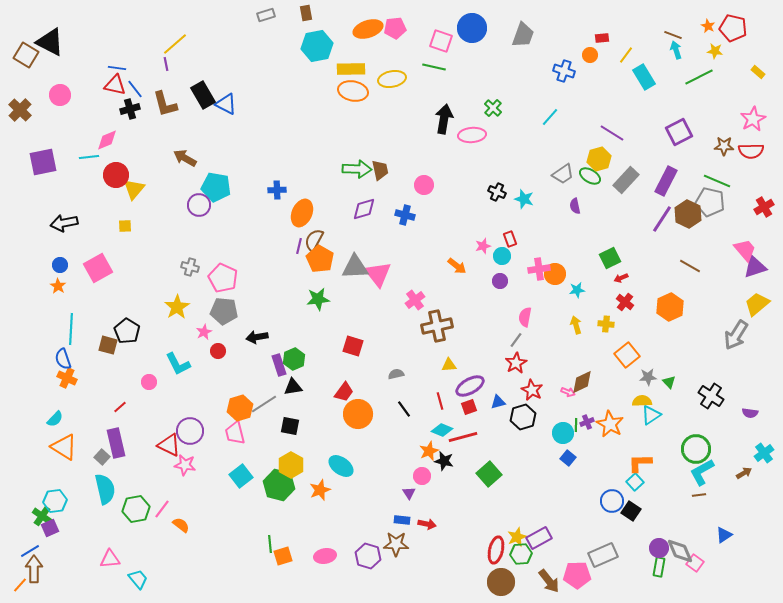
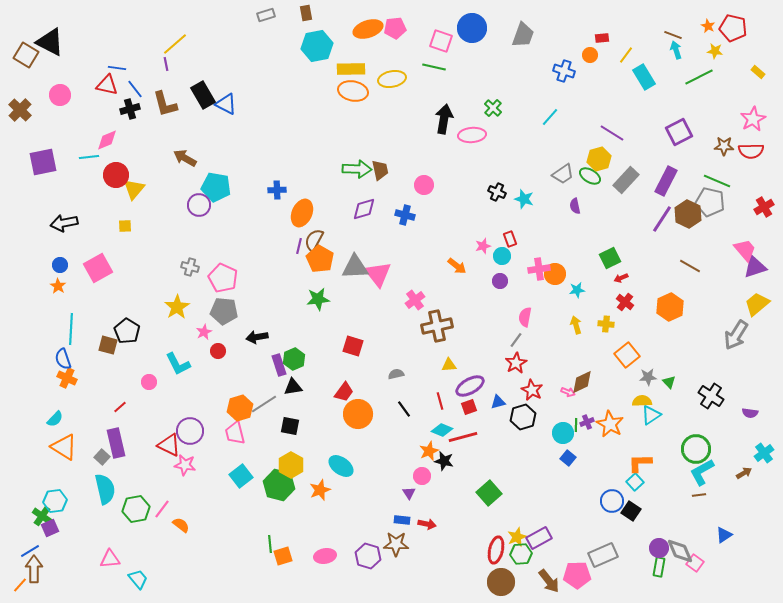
red triangle at (115, 85): moved 8 px left
green square at (489, 474): moved 19 px down
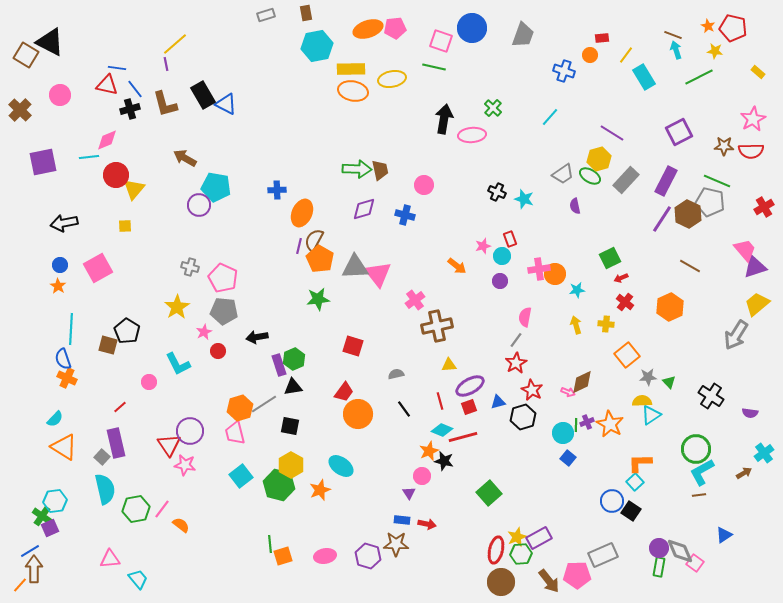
red triangle at (169, 445): rotated 30 degrees clockwise
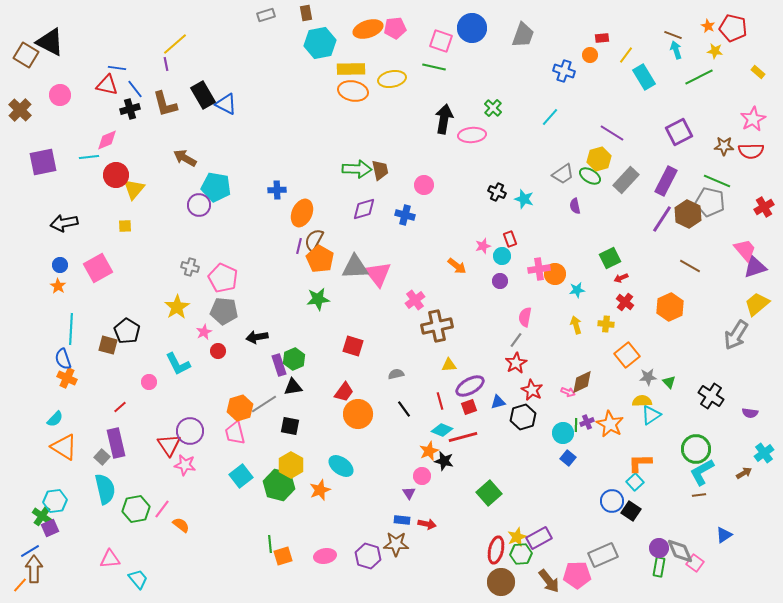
cyan hexagon at (317, 46): moved 3 px right, 3 px up
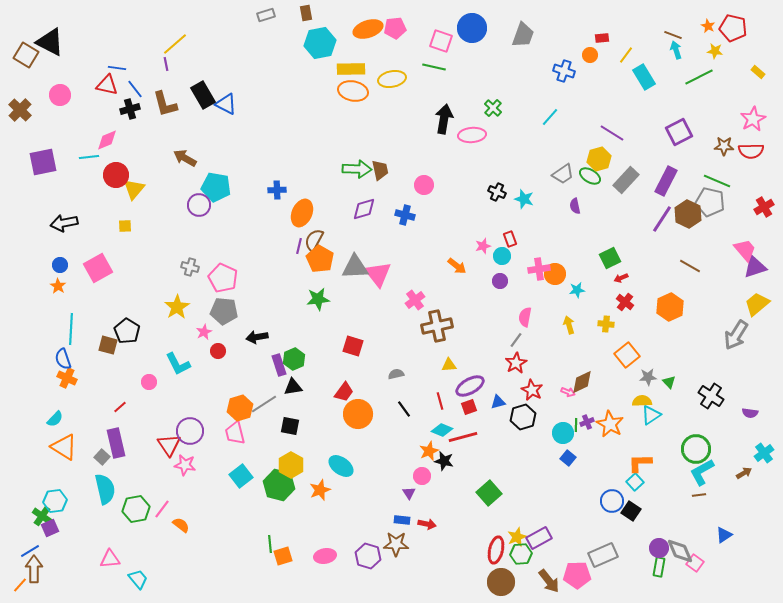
yellow arrow at (576, 325): moved 7 px left
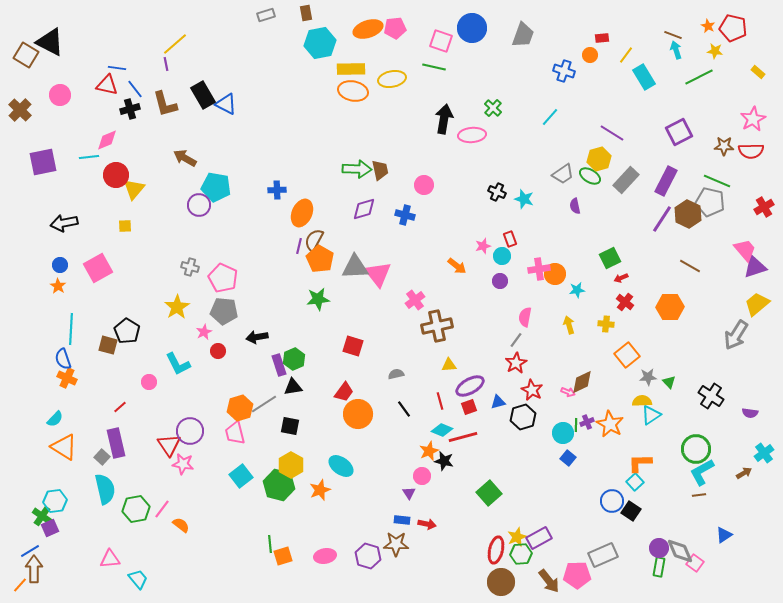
orange hexagon at (670, 307): rotated 24 degrees clockwise
pink star at (185, 465): moved 2 px left, 1 px up
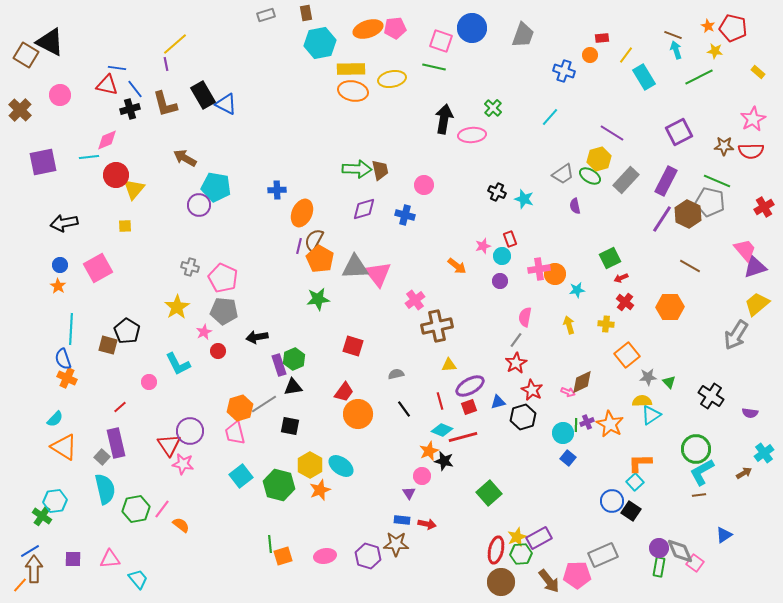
yellow hexagon at (291, 465): moved 19 px right
purple square at (50, 528): moved 23 px right, 31 px down; rotated 24 degrees clockwise
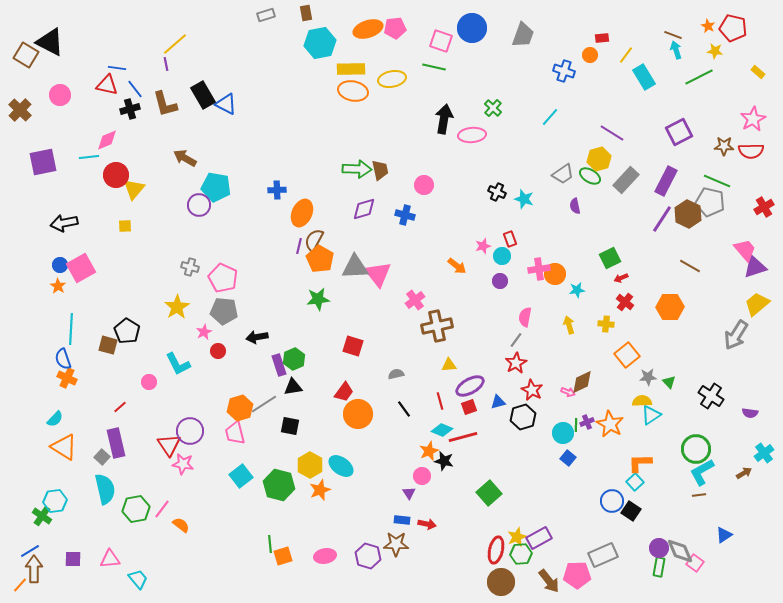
pink square at (98, 268): moved 17 px left
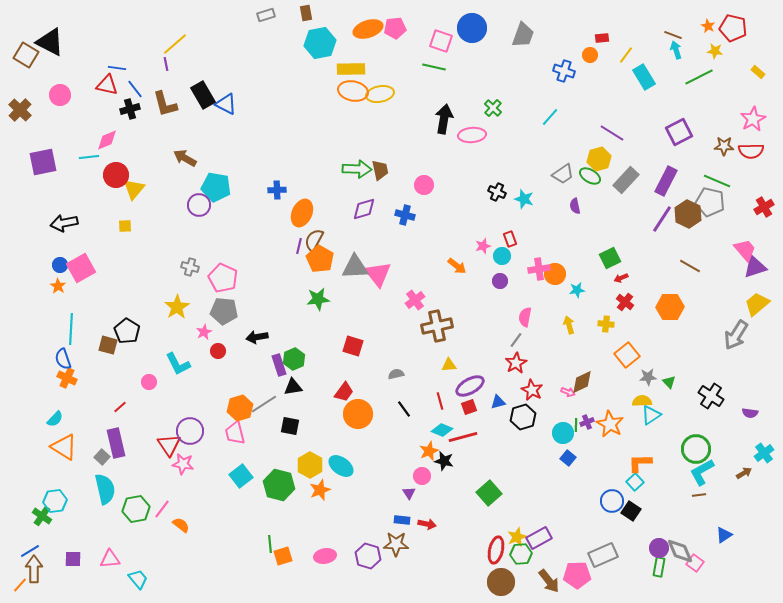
yellow ellipse at (392, 79): moved 12 px left, 15 px down
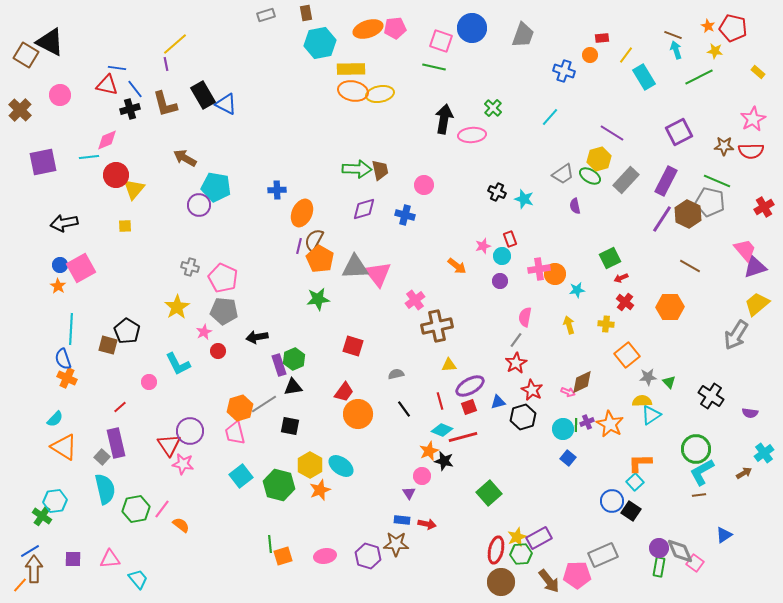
cyan circle at (563, 433): moved 4 px up
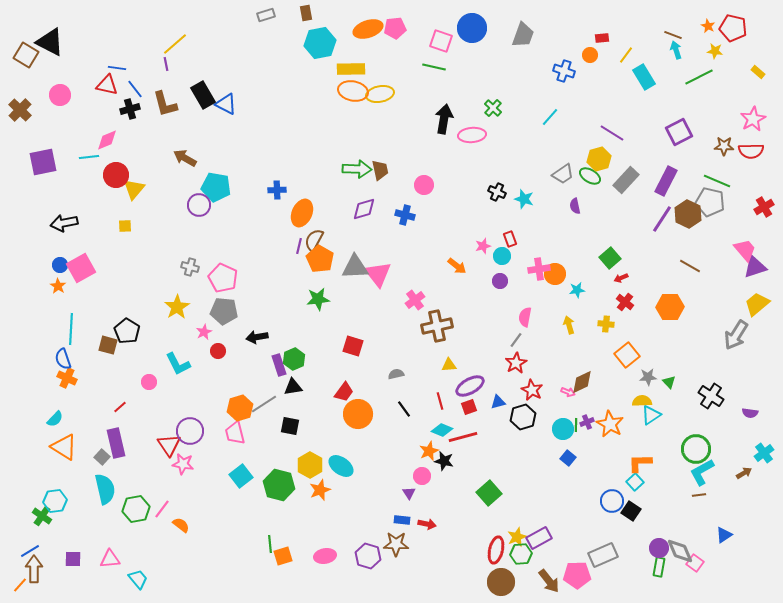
green square at (610, 258): rotated 15 degrees counterclockwise
